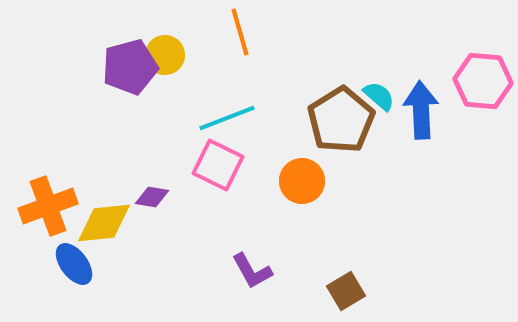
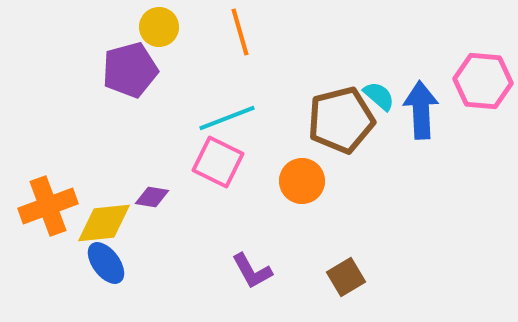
yellow circle: moved 6 px left, 28 px up
purple pentagon: moved 3 px down
brown pentagon: rotated 18 degrees clockwise
pink square: moved 3 px up
blue ellipse: moved 32 px right, 1 px up
brown square: moved 14 px up
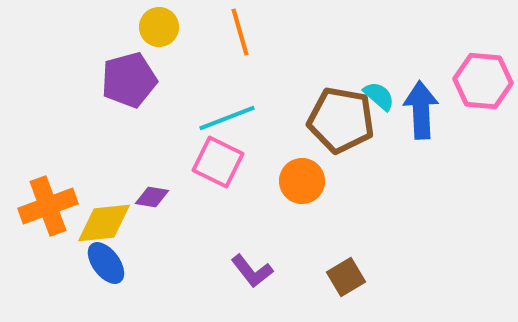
purple pentagon: moved 1 px left, 10 px down
brown pentagon: rotated 24 degrees clockwise
purple L-shape: rotated 9 degrees counterclockwise
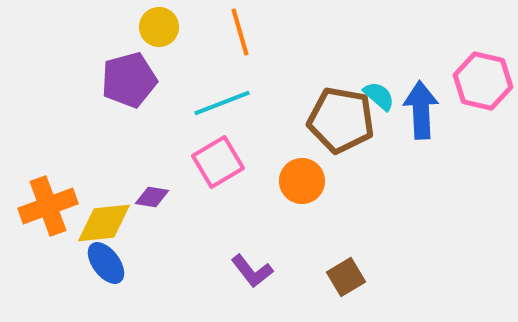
pink hexagon: rotated 8 degrees clockwise
cyan line: moved 5 px left, 15 px up
pink square: rotated 33 degrees clockwise
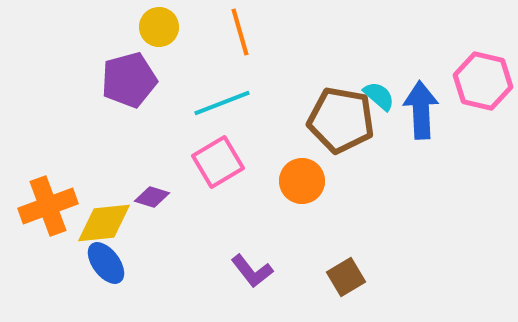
purple diamond: rotated 8 degrees clockwise
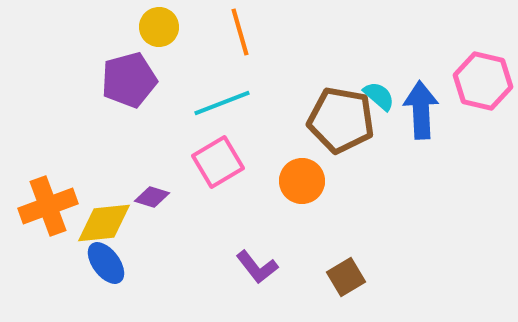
purple L-shape: moved 5 px right, 4 px up
